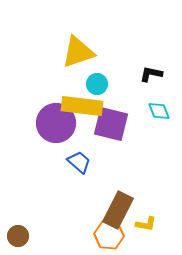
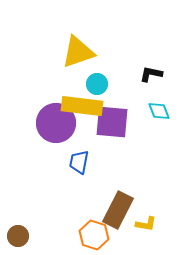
purple square: moved 1 px right, 2 px up; rotated 9 degrees counterclockwise
blue trapezoid: rotated 120 degrees counterclockwise
orange hexagon: moved 15 px left; rotated 12 degrees clockwise
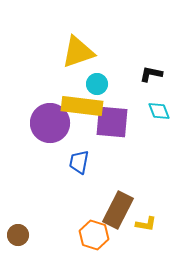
purple circle: moved 6 px left
brown circle: moved 1 px up
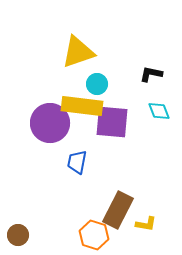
blue trapezoid: moved 2 px left
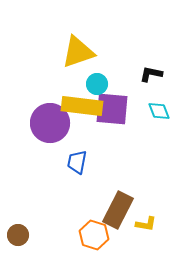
purple square: moved 13 px up
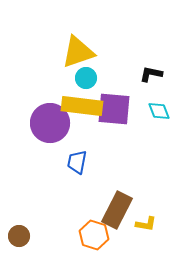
cyan circle: moved 11 px left, 6 px up
purple square: moved 2 px right
brown rectangle: moved 1 px left
brown circle: moved 1 px right, 1 px down
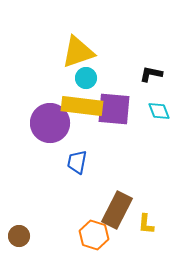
yellow L-shape: rotated 85 degrees clockwise
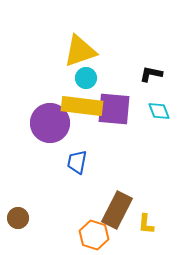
yellow triangle: moved 2 px right, 1 px up
brown circle: moved 1 px left, 18 px up
